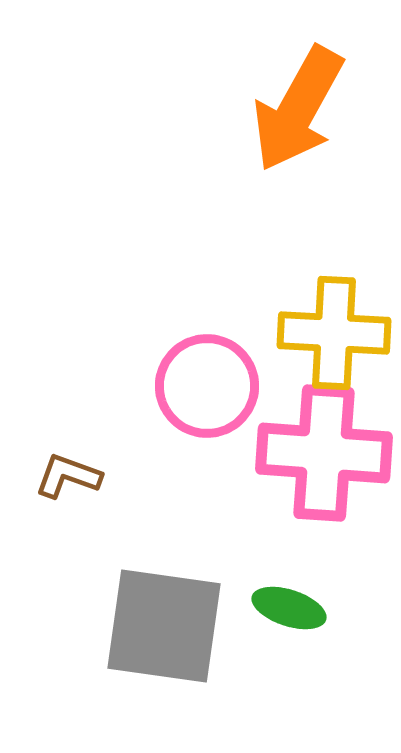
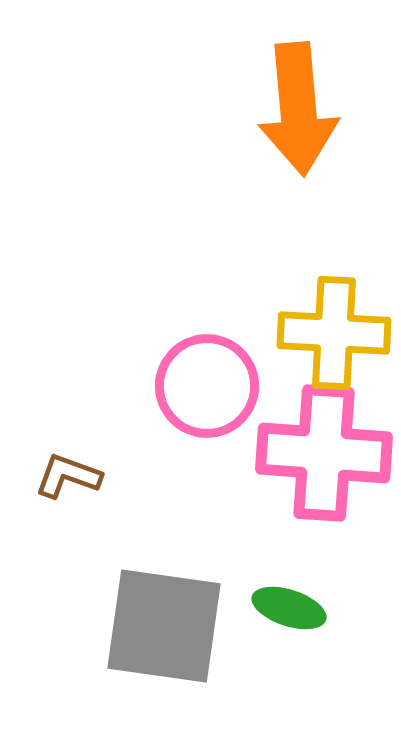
orange arrow: rotated 34 degrees counterclockwise
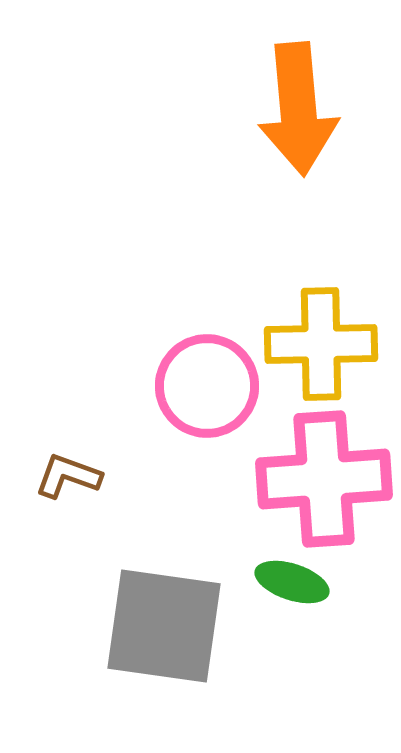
yellow cross: moved 13 px left, 11 px down; rotated 4 degrees counterclockwise
pink cross: moved 26 px down; rotated 8 degrees counterclockwise
green ellipse: moved 3 px right, 26 px up
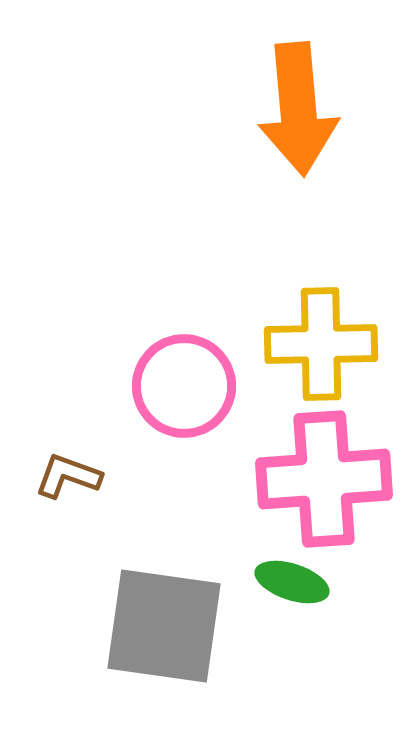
pink circle: moved 23 px left
